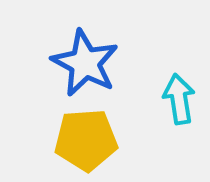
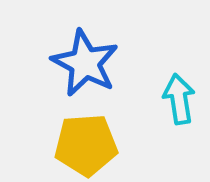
yellow pentagon: moved 5 px down
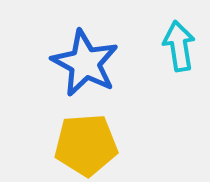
cyan arrow: moved 53 px up
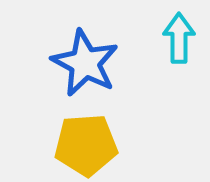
cyan arrow: moved 8 px up; rotated 9 degrees clockwise
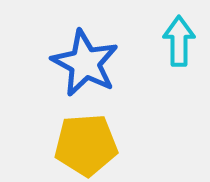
cyan arrow: moved 3 px down
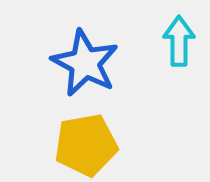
yellow pentagon: rotated 6 degrees counterclockwise
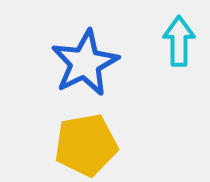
blue star: rotated 18 degrees clockwise
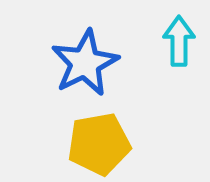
yellow pentagon: moved 13 px right, 1 px up
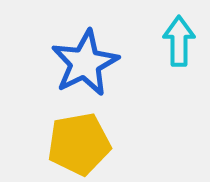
yellow pentagon: moved 20 px left
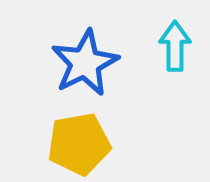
cyan arrow: moved 4 px left, 5 px down
